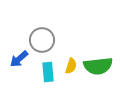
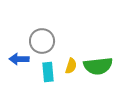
gray circle: moved 1 px down
blue arrow: rotated 42 degrees clockwise
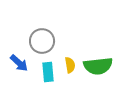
blue arrow: moved 4 px down; rotated 138 degrees counterclockwise
yellow semicircle: moved 1 px left, 1 px up; rotated 28 degrees counterclockwise
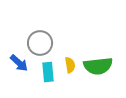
gray circle: moved 2 px left, 2 px down
